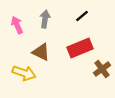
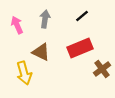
yellow arrow: rotated 55 degrees clockwise
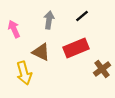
gray arrow: moved 4 px right, 1 px down
pink arrow: moved 3 px left, 4 px down
red rectangle: moved 4 px left
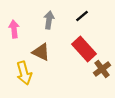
pink arrow: rotated 18 degrees clockwise
red rectangle: moved 8 px right, 1 px down; rotated 70 degrees clockwise
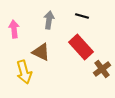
black line: rotated 56 degrees clockwise
red rectangle: moved 3 px left, 2 px up
yellow arrow: moved 1 px up
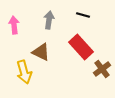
black line: moved 1 px right, 1 px up
pink arrow: moved 4 px up
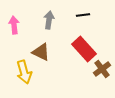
black line: rotated 24 degrees counterclockwise
red rectangle: moved 3 px right, 2 px down
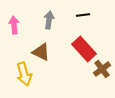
yellow arrow: moved 2 px down
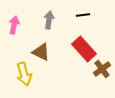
pink arrow: rotated 18 degrees clockwise
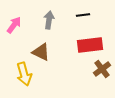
pink arrow: rotated 24 degrees clockwise
red rectangle: moved 6 px right, 4 px up; rotated 55 degrees counterclockwise
